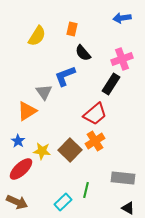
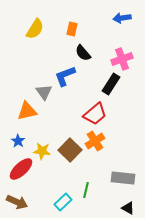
yellow semicircle: moved 2 px left, 7 px up
orange triangle: rotated 20 degrees clockwise
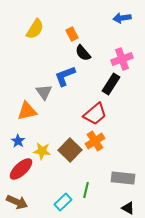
orange rectangle: moved 5 px down; rotated 40 degrees counterclockwise
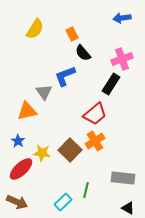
yellow star: moved 2 px down
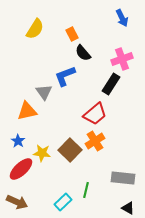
blue arrow: rotated 108 degrees counterclockwise
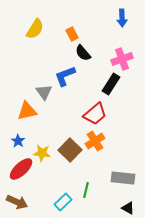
blue arrow: rotated 24 degrees clockwise
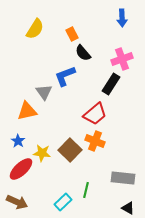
orange cross: rotated 36 degrees counterclockwise
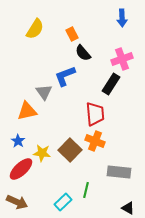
red trapezoid: rotated 55 degrees counterclockwise
gray rectangle: moved 4 px left, 6 px up
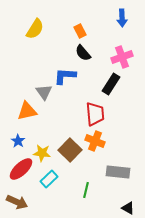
orange rectangle: moved 8 px right, 3 px up
pink cross: moved 2 px up
blue L-shape: rotated 25 degrees clockwise
gray rectangle: moved 1 px left
cyan rectangle: moved 14 px left, 23 px up
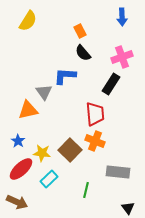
blue arrow: moved 1 px up
yellow semicircle: moved 7 px left, 8 px up
orange triangle: moved 1 px right, 1 px up
black triangle: rotated 24 degrees clockwise
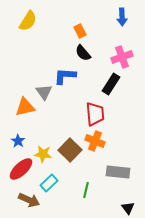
orange triangle: moved 3 px left, 3 px up
yellow star: moved 1 px right, 1 px down
cyan rectangle: moved 4 px down
brown arrow: moved 12 px right, 2 px up
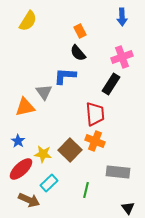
black semicircle: moved 5 px left
